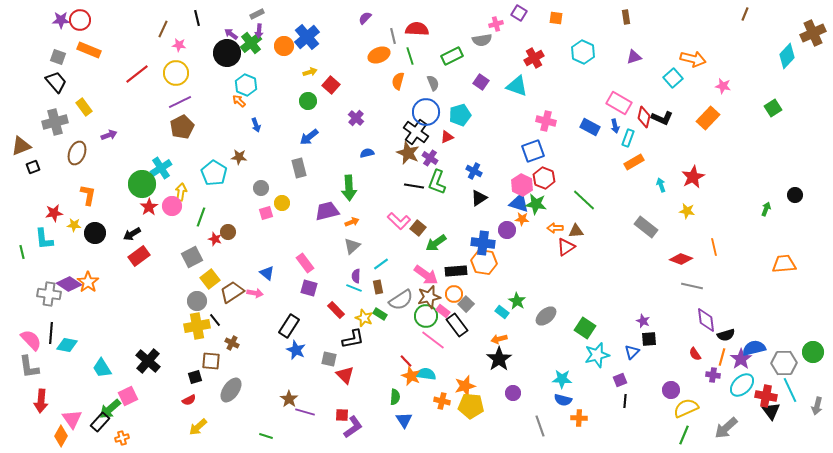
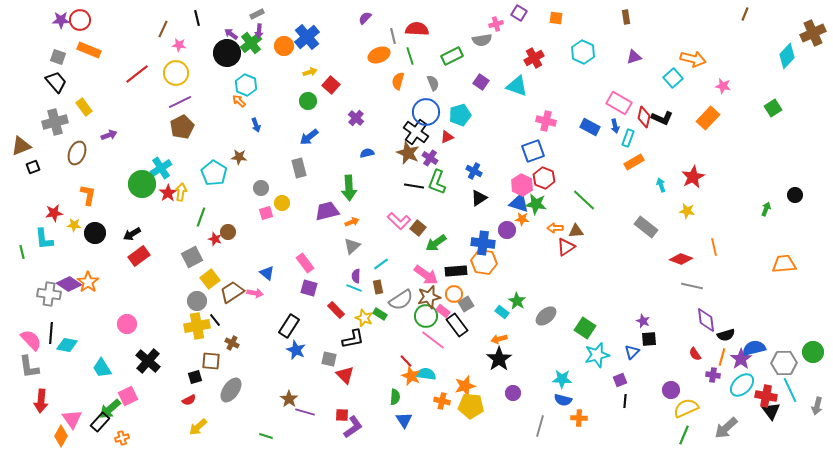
pink circle at (172, 206): moved 45 px left, 118 px down
red star at (149, 207): moved 19 px right, 14 px up
gray square at (466, 304): rotated 14 degrees clockwise
gray line at (540, 426): rotated 35 degrees clockwise
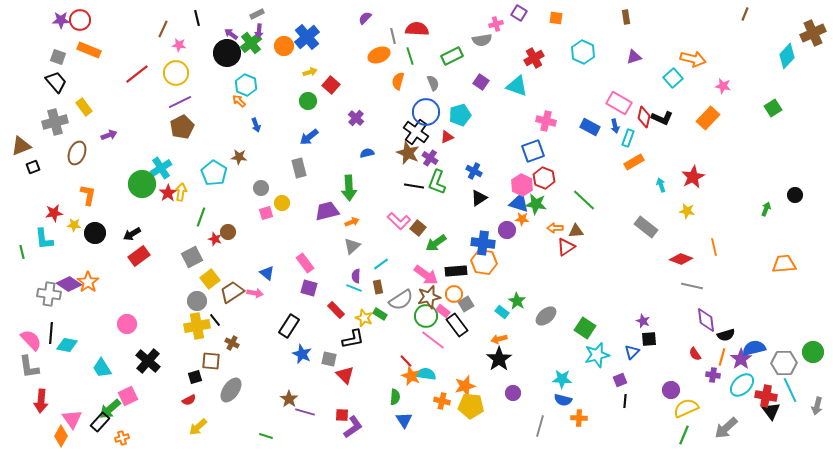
blue star at (296, 350): moved 6 px right, 4 px down
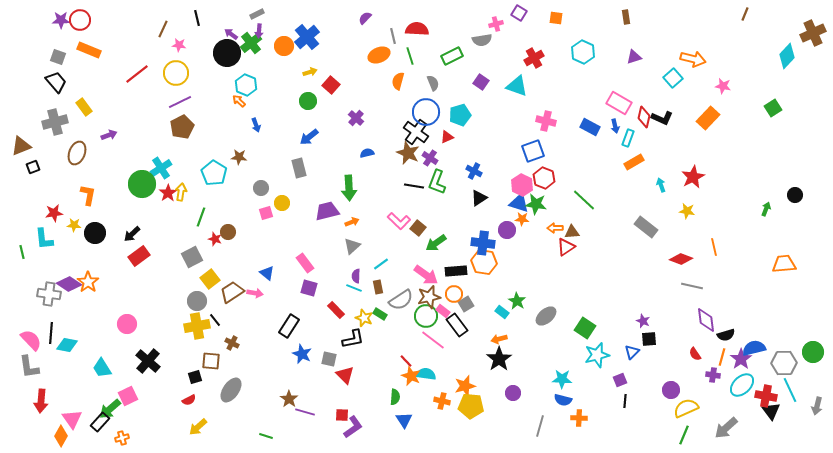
brown triangle at (576, 231): moved 4 px left, 1 px down
black arrow at (132, 234): rotated 12 degrees counterclockwise
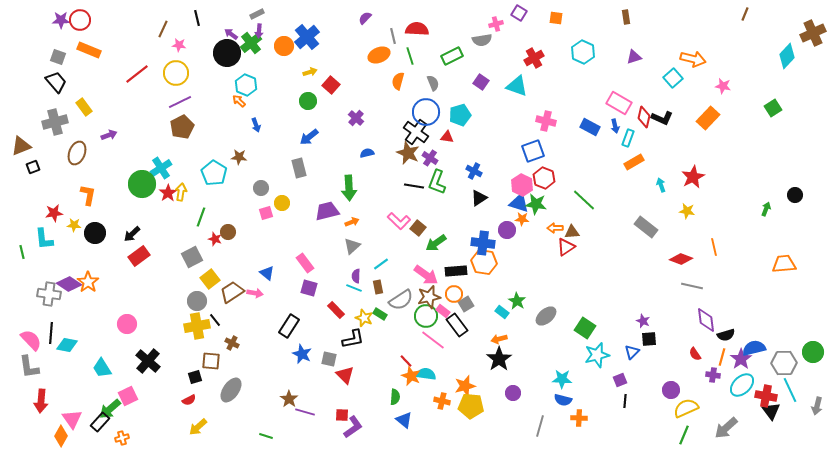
red triangle at (447, 137): rotated 32 degrees clockwise
blue triangle at (404, 420): rotated 18 degrees counterclockwise
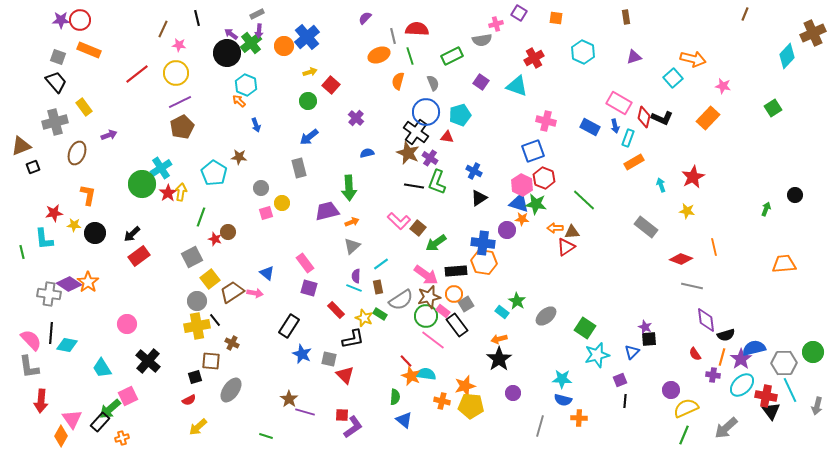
purple star at (643, 321): moved 2 px right, 6 px down
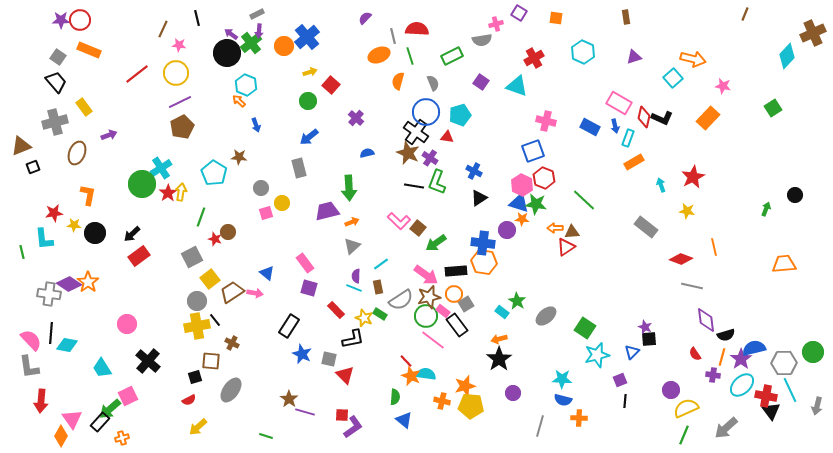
gray square at (58, 57): rotated 14 degrees clockwise
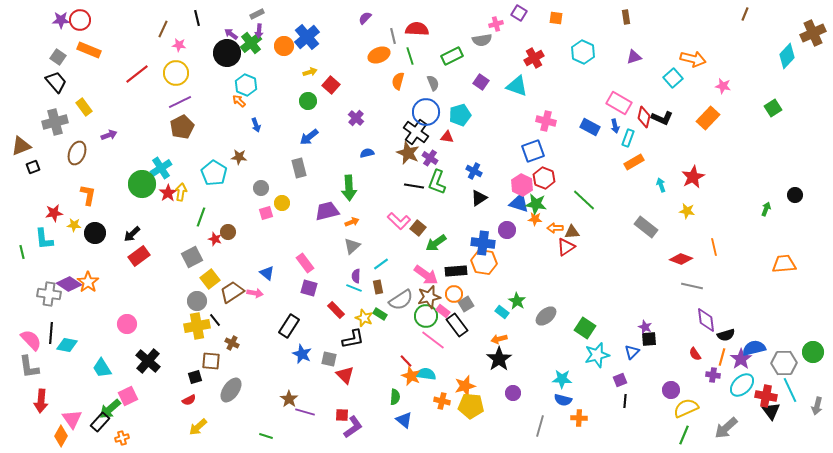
orange star at (522, 219): moved 13 px right
